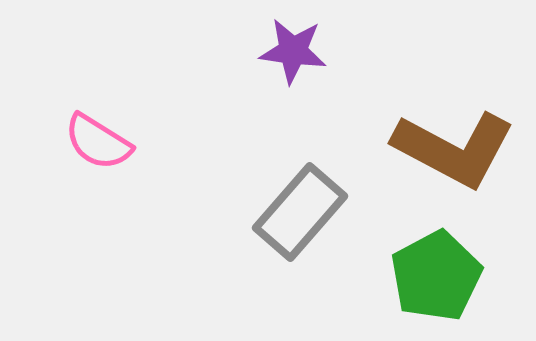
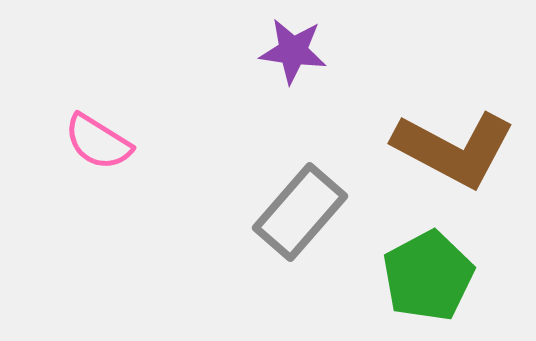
green pentagon: moved 8 px left
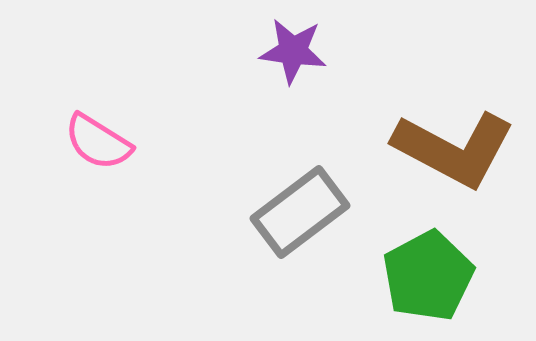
gray rectangle: rotated 12 degrees clockwise
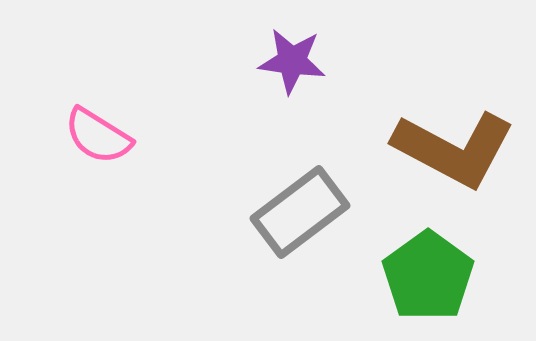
purple star: moved 1 px left, 10 px down
pink semicircle: moved 6 px up
green pentagon: rotated 8 degrees counterclockwise
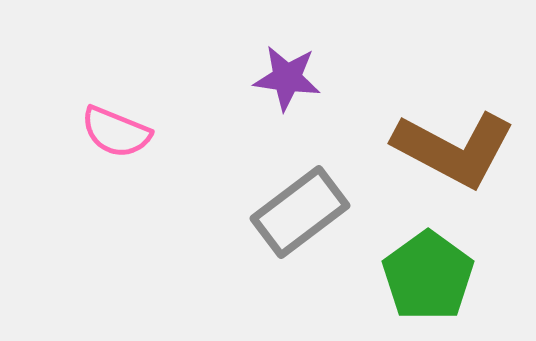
purple star: moved 5 px left, 17 px down
pink semicircle: moved 18 px right, 4 px up; rotated 10 degrees counterclockwise
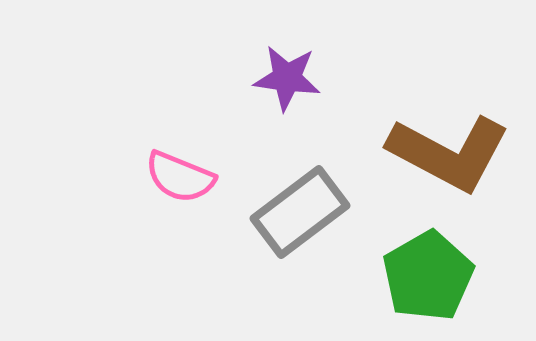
pink semicircle: moved 64 px right, 45 px down
brown L-shape: moved 5 px left, 4 px down
green pentagon: rotated 6 degrees clockwise
